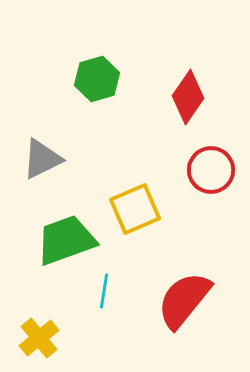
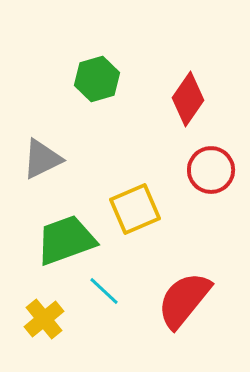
red diamond: moved 2 px down
cyan line: rotated 56 degrees counterclockwise
yellow cross: moved 5 px right, 19 px up
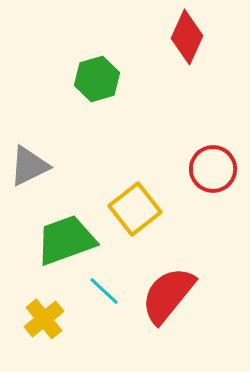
red diamond: moved 1 px left, 62 px up; rotated 10 degrees counterclockwise
gray triangle: moved 13 px left, 7 px down
red circle: moved 2 px right, 1 px up
yellow square: rotated 15 degrees counterclockwise
red semicircle: moved 16 px left, 5 px up
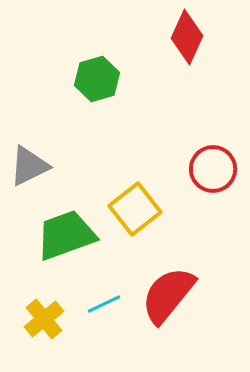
green trapezoid: moved 5 px up
cyan line: moved 13 px down; rotated 68 degrees counterclockwise
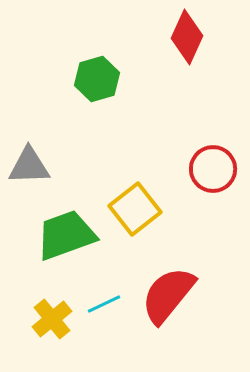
gray triangle: rotated 24 degrees clockwise
yellow cross: moved 8 px right
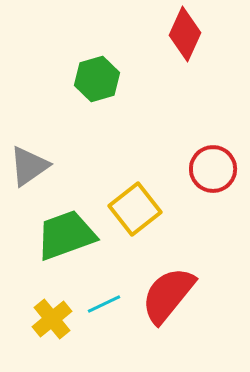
red diamond: moved 2 px left, 3 px up
gray triangle: rotated 33 degrees counterclockwise
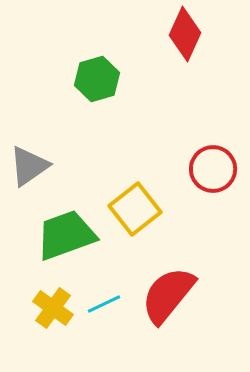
yellow cross: moved 1 px right, 11 px up; rotated 15 degrees counterclockwise
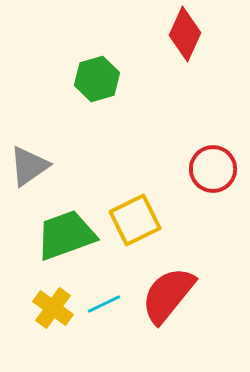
yellow square: moved 11 px down; rotated 12 degrees clockwise
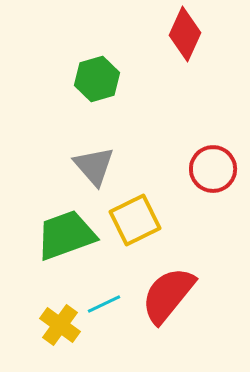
gray triangle: moved 65 px right; rotated 36 degrees counterclockwise
yellow cross: moved 7 px right, 17 px down
